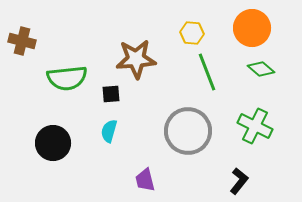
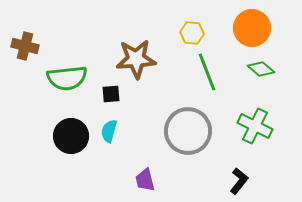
brown cross: moved 3 px right, 5 px down
black circle: moved 18 px right, 7 px up
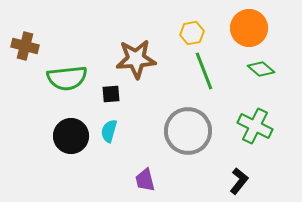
orange circle: moved 3 px left
yellow hexagon: rotated 15 degrees counterclockwise
green line: moved 3 px left, 1 px up
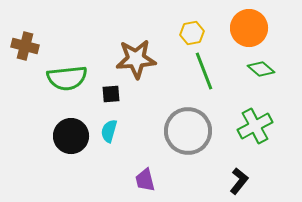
green cross: rotated 36 degrees clockwise
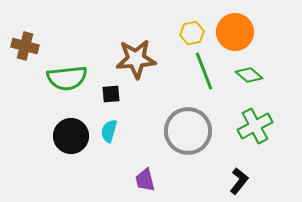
orange circle: moved 14 px left, 4 px down
green diamond: moved 12 px left, 6 px down
